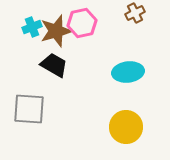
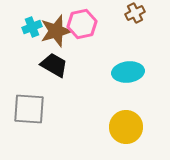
pink hexagon: moved 1 px down
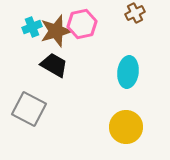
cyan ellipse: rotated 76 degrees counterclockwise
gray square: rotated 24 degrees clockwise
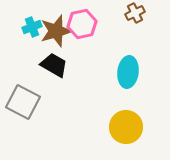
gray square: moved 6 px left, 7 px up
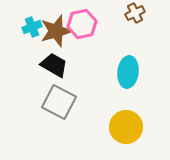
gray square: moved 36 px right
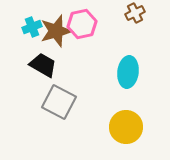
black trapezoid: moved 11 px left
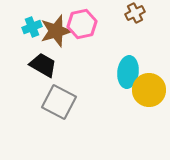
yellow circle: moved 23 px right, 37 px up
